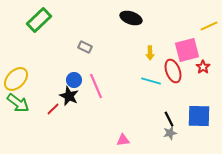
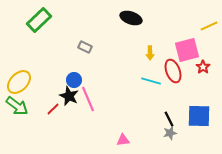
yellow ellipse: moved 3 px right, 3 px down
pink line: moved 8 px left, 13 px down
green arrow: moved 1 px left, 3 px down
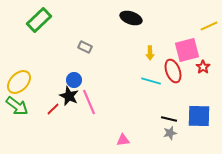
pink line: moved 1 px right, 3 px down
black line: rotated 49 degrees counterclockwise
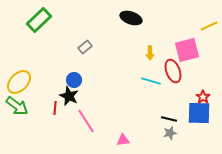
gray rectangle: rotated 64 degrees counterclockwise
red star: moved 30 px down
pink line: moved 3 px left, 19 px down; rotated 10 degrees counterclockwise
red line: moved 2 px right, 1 px up; rotated 40 degrees counterclockwise
blue square: moved 3 px up
